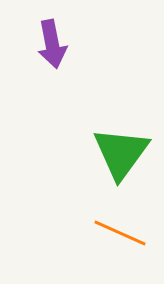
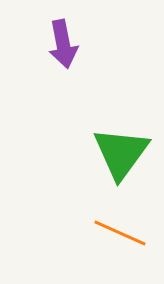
purple arrow: moved 11 px right
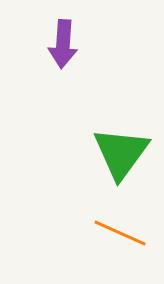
purple arrow: rotated 15 degrees clockwise
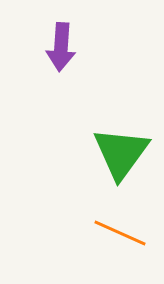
purple arrow: moved 2 px left, 3 px down
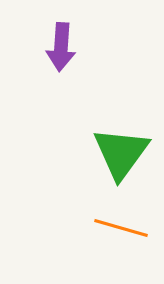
orange line: moved 1 px right, 5 px up; rotated 8 degrees counterclockwise
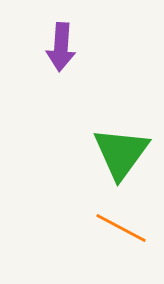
orange line: rotated 12 degrees clockwise
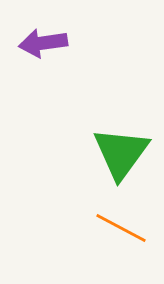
purple arrow: moved 18 px left, 4 px up; rotated 78 degrees clockwise
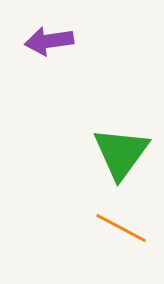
purple arrow: moved 6 px right, 2 px up
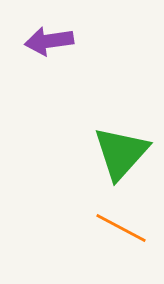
green triangle: rotated 6 degrees clockwise
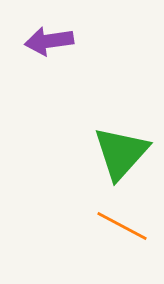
orange line: moved 1 px right, 2 px up
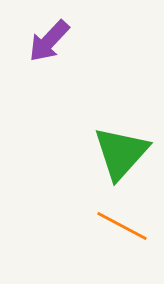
purple arrow: rotated 39 degrees counterclockwise
